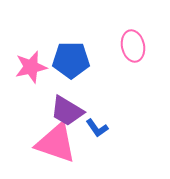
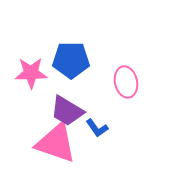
pink ellipse: moved 7 px left, 36 px down
pink star: moved 6 px down; rotated 12 degrees clockwise
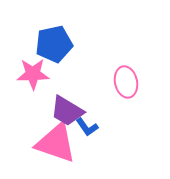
blue pentagon: moved 17 px left, 16 px up; rotated 12 degrees counterclockwise
pink star: moved 2 px right, 1 px down
blue L-shape: moved 10 px left, 1 px up
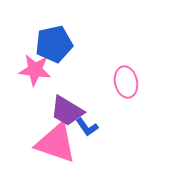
pink star: moved 2 px right, 4 px up; rotated 8 degrees clockwise
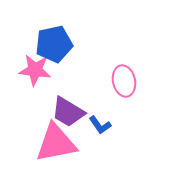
pink ellipse: moved 2 px left, 1 px up
purple trapezoid: moved 1 px right, 1 px down
blue L-shape: moved 13 px right, 2 px up
pink triangle: rotated 30 degrees counterclockwise
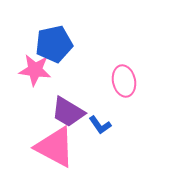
pink triangle: moved 1 px left, 4 px down; rotated 39 degrees clockwise
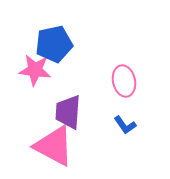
purple trapezoid: rotated 63 degrees clockwise
blue L-shape: moved 25 px right
pink triangle: moved 1 px left, 1 px up
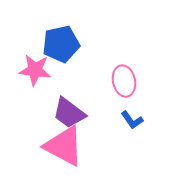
blue pentagon: moved 7 px right
purple trapezoid: moved 1 px right, 1 px down; rotated 57 degrees counterclockwise
blue L-shape: moved 7 px right, 5 px up
pink triangle: moved 10 px right
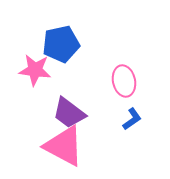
blue L-shape: moved 1 px up; rotated 90 degrees counterclockwise
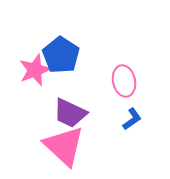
blue pentagon: moved 11 px down; rotated 27 degrees counterclockwise
pink star: rotated 28 degrees counterclockwise
purple trapezoid: moved 1 px right; rotated 12 degrees counterclockwise
pink triangle: rotated 15 degrees clockwise
